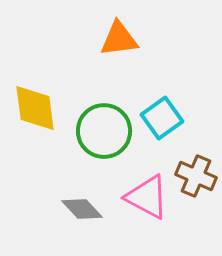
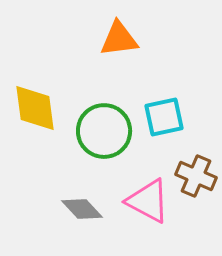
cyan square: moved 2 px right, 1 px up; rotated 24 degrees clockwise
pink triangle: moved 1 px right, 4 px down
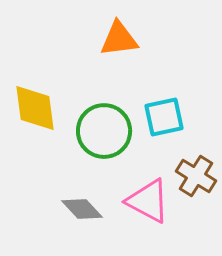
brown cross: rotated 9 degrees clockwise
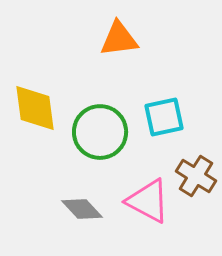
green circle: moved 4 px left, 1 px down
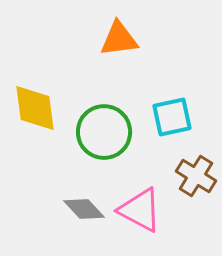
cyan square: moved 8 px right
green circle: moved 4 px right
pink triangle: moved 8 px left, 9 px down
gray diamond: moved 2 px right
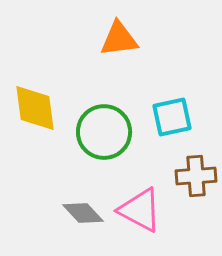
brown cross: rotated 36 degrees counterclockwise
gray diamond: moved 1 px left, 4 px down
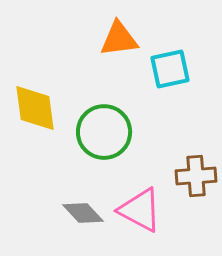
cyan square: moved 2 px left, 48 px up
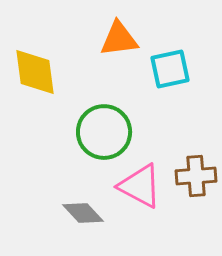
yellow diamond: moved 36 px up
pink triangle: moved 24 px up
